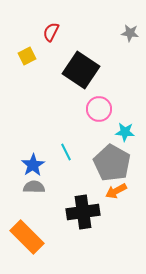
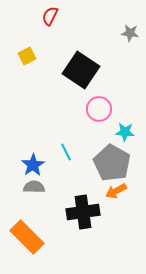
red semicircle: moved 1 px left, 16 px up
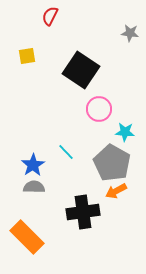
yellow square: rotated 18 degrees clockwise
cyan line: rotated 18 degrees counterclockwise
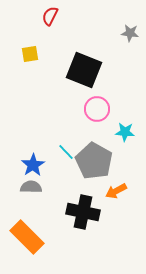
yellow square: moved 3 px right, 2 px up
black square: moved 3 px right; rotated 12 degrees counterclockwise
pink circle: moved 2 px left
gray pentagon: moved 18 px left, 2 px up
gray semicircle: moved 3 px left
black cross: rotated 20 degrees clockwise
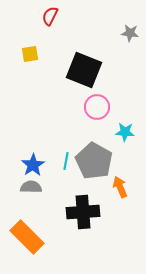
pink circle: moved 2 px up
cyan line: moved 9 px down; rotated 54 degrees clockwise
orange arrow: moved 4 px right, 4 px up; rotated 95 degrees clockwise
black cross: rotated 16 degrees counterclockwise
